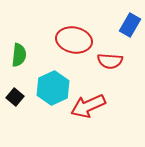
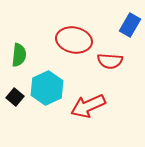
cyan hexagon: moved 6 px left
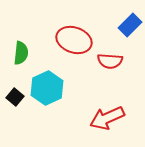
blue rectangle: rotated 15 degrees clockwise
red ellipse: rotated 8 degrees clockwise
green semicircle: moved 2 px right, 2 px up
red arrow: moved 19 px right, 12 px down
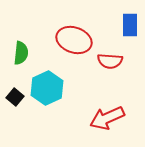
blue rectangle: rotated 45 degrees counterclockwise
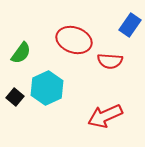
blue rectangle: rotated 35 degrees clockwise
green semicircle: rotated 30 degrees clockwise
red arrow: moved 2 px left, 2 px up
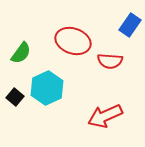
red ellipse: moved 1 px left, 1 px down
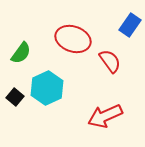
red ellipse: moved 2 px up
red semicircle: rotated 130 degrees counterclockwise
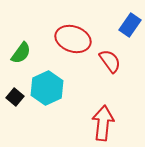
red arrow: moved 2 px left, 7 px down; rotated 120 degrees clockwise
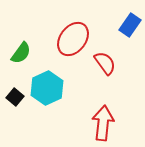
red ellipse: rotated 72 degrees counterclockwise
red semicircle: moved 5 px left, 2 px down
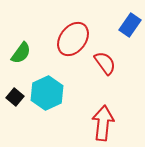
cyan hexagon: moved 5 px down
